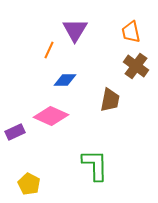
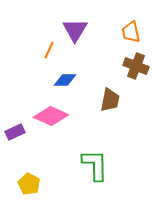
brown cross: rotated 15 degrees counterclockwise
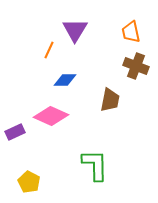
yellow pentagon: moved 2 px up
